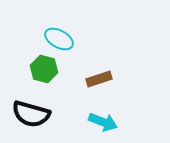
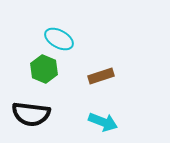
green hexagon: rotated 8 degrees clockwise
brown rectangle: moved 2 px right, 3 px up
black semicircle: rotated 9 degrees counterclockwise
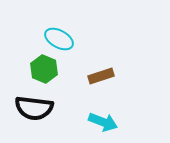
black semicircle: moved 3 px right, 6 px up
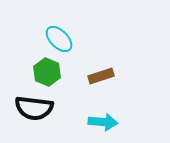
cyan ellipse: rotated 16 degrees clockwise
green hexagon: moved 3 px right, 3 px down
cyan arrow: rotated 16 degrees counterclockwise
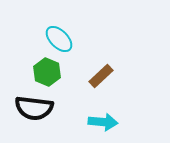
brown rectangle: rotated 25 degrees counterclockwise
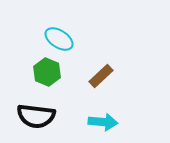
cyan ellipse: rotated 12 degrees counterclockwise
black semicircle: moved 2 px right, 8 px down
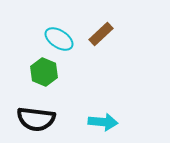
green hexagon: moved 3 px left
brown rectangle: moved 42 px up
black semicircle: moved 3 px down
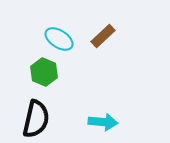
brown rectangle: moved 2 px right, 2 px down
black semicircle: rotated 84 degrees counterclockwise
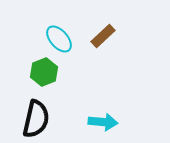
cyan ellipse: rotated 16 degrees clockwise
green hexagon: rotated 16 degrees clockwise
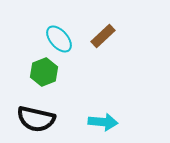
black semicircle: rotated 90 degrees clockwise
